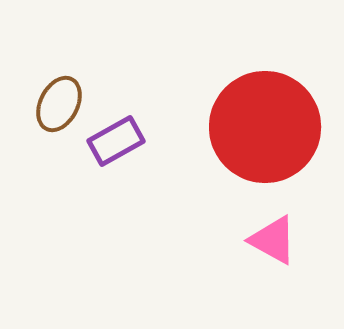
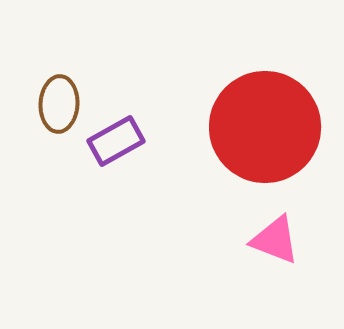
brown ellipse: rotated 24 degrees counterclockwise
pink triangle: moved 2 px right; rotated 8 degrees counterclockwise
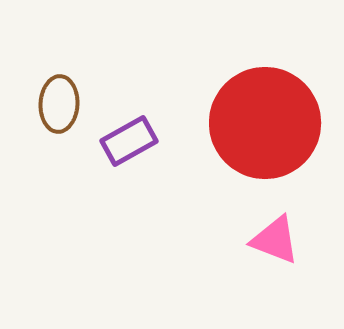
red circle: moved 4 px up
purple rectangle: moved 13 px right
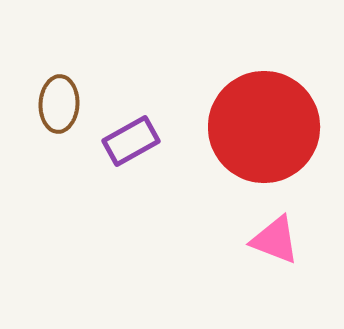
red circle: moved 1 px left, 4 px down
purple rectangle: moved 2 px right
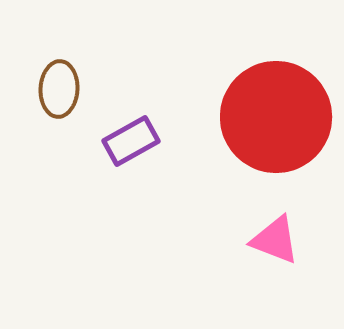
brown ellipse: moved 15 px up
red circle: moved 12 px right, 10 px up
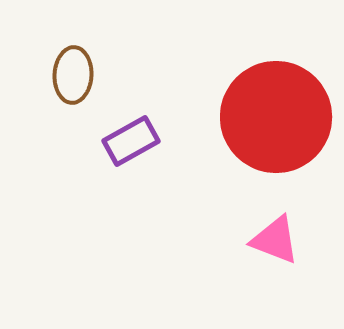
brown ellipse: moved 14 px right, 14 px up
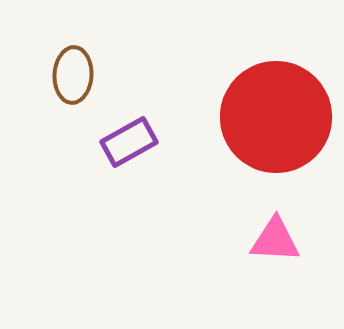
purple rectangle: moved 2 px left, 1 px down
pink triangle: rotated 18 degrees counterclockwise
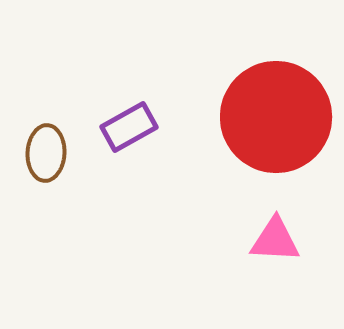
brown ellipse: moved 27 px left, 78 px down
purple rectangle: moved 15 px up
